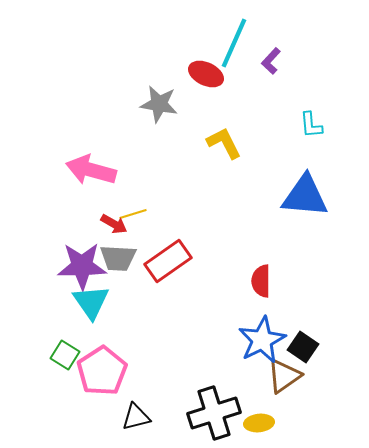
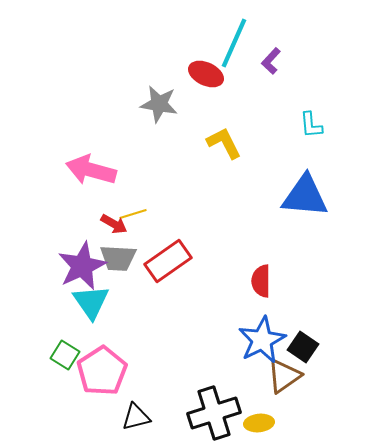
purple star: rotated 24 degrees counterclockwise
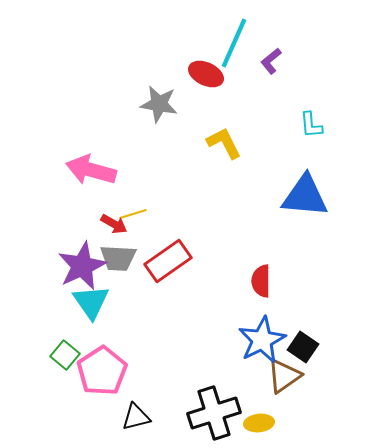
purple L-shape: rotated 8 degrees clockwise
green square: rotated 8 degrees clockwise
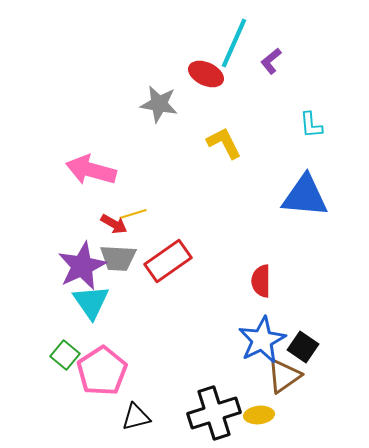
yellow ellipse: moved 8 px up
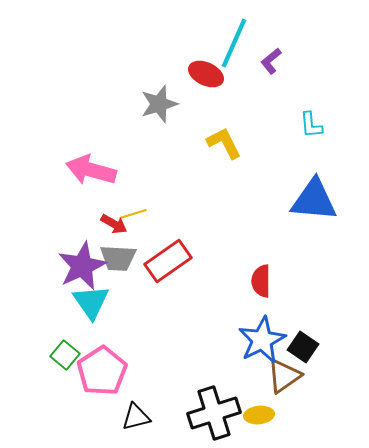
gray star: rotated 27 degrees counterclockwise
blue triangle: moved 9 px right, 4 px down
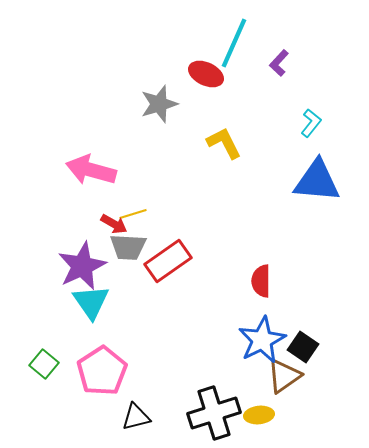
purple L-shape: moved 8 px right, 2 px down; rotated 8 degrees counterclockwise
cyan L-shape: moved 2 px up; rotated 136 degrees counterclockwise
blue triangle: moved 3 px right, 19 px up
gray trapezoid: moved 10 px right, 11 px up
green square: moved 21 px left, 9 px down
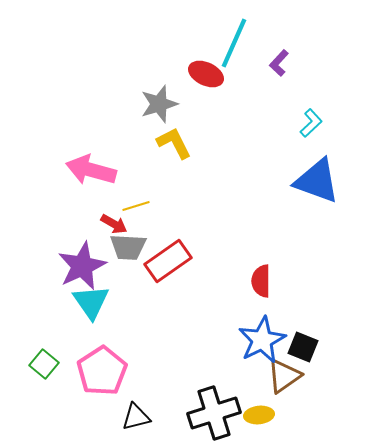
cyan L-shape: rotated 8 degrees clockwise
yellow L-shape: moved 50 px left
blue triangle: rotated 15 degrees clockwise
yellow line: moved 3 px right, 8 px up
black square: rotated 12 degrees counterclockwise
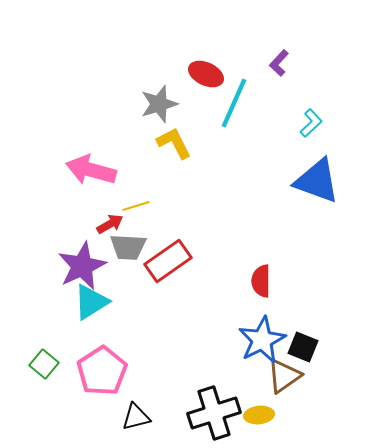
cyan line: moved 60 px down
red arrow: moved 4 px left; rotated 60 degrees counterclockwise
cyan triangle: rotated 33 degrees clockwise
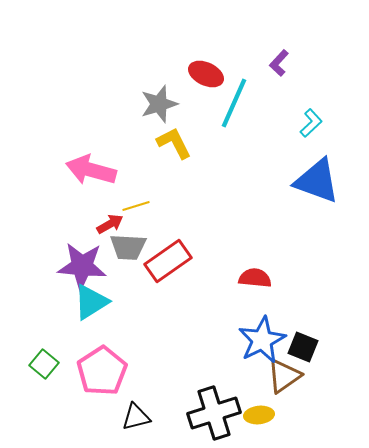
purple star: rotated 30 degrees clockwise
red semicircle: moved 6 px left, 3 px up; rotated 96 degrees clockwise
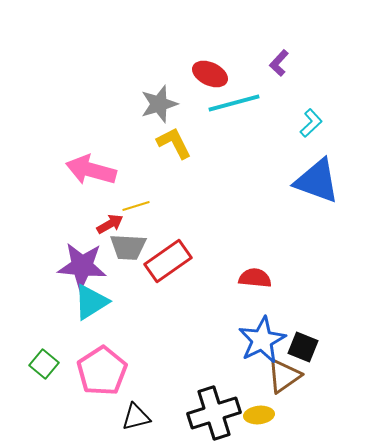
red ellipse: moved 4 px right
cyan line: rotated 51 degrees clockwise
